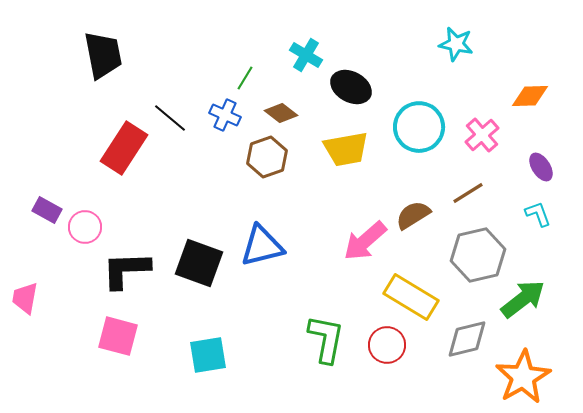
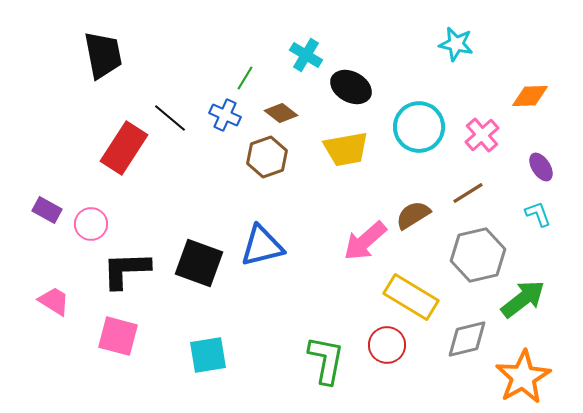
pink circle: moved 6 px right, 3 px up
pink trapezoid: moved 29 px right, 3 px down; rotated 112 degrees clockwise
green L-shape: moved 21 px down
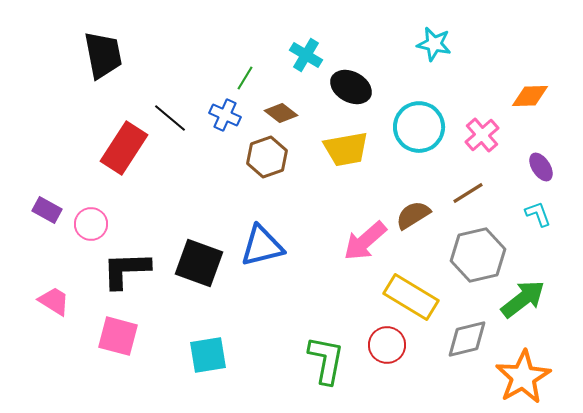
cyan star: moved 22 px left
